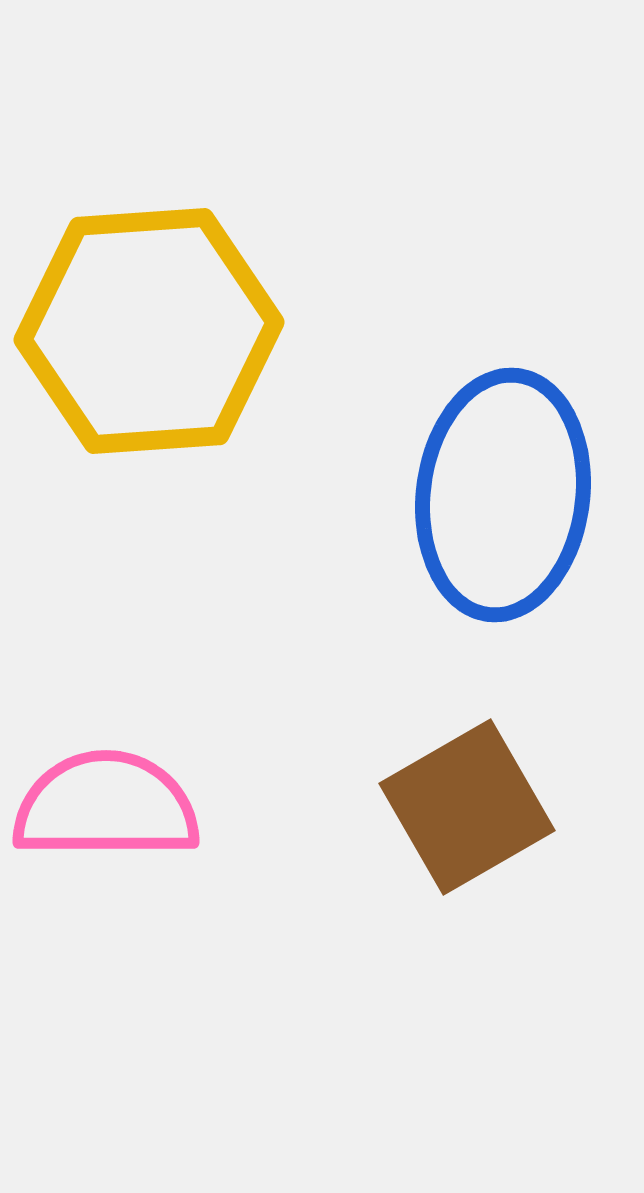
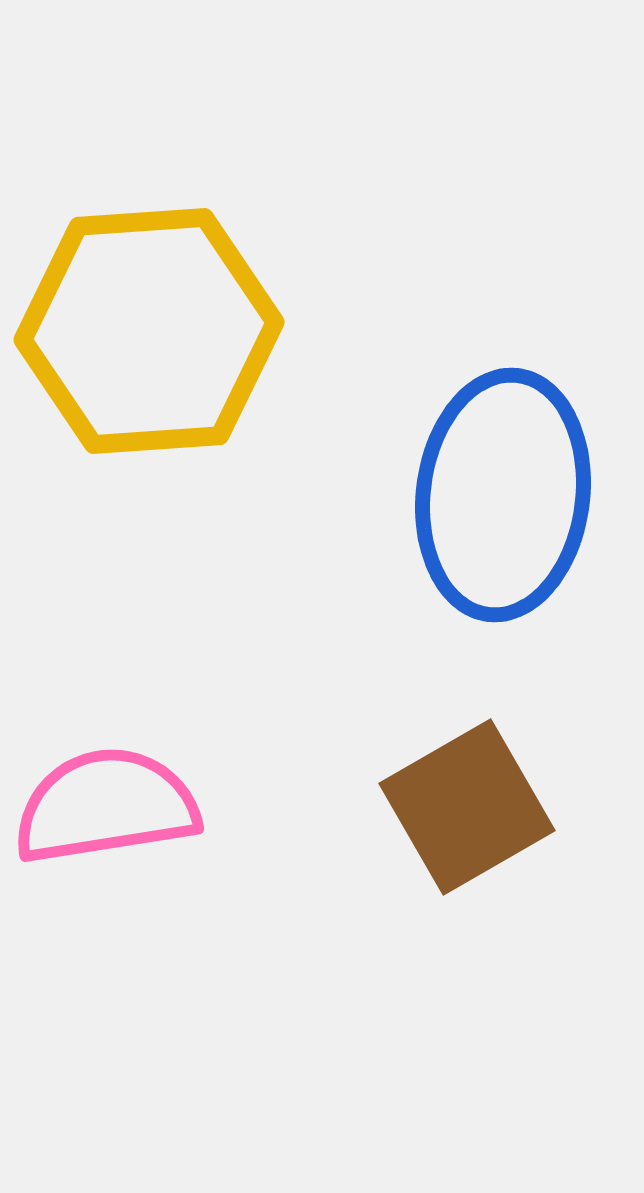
pink semicircle: rotated 9 degrees counterclockwise
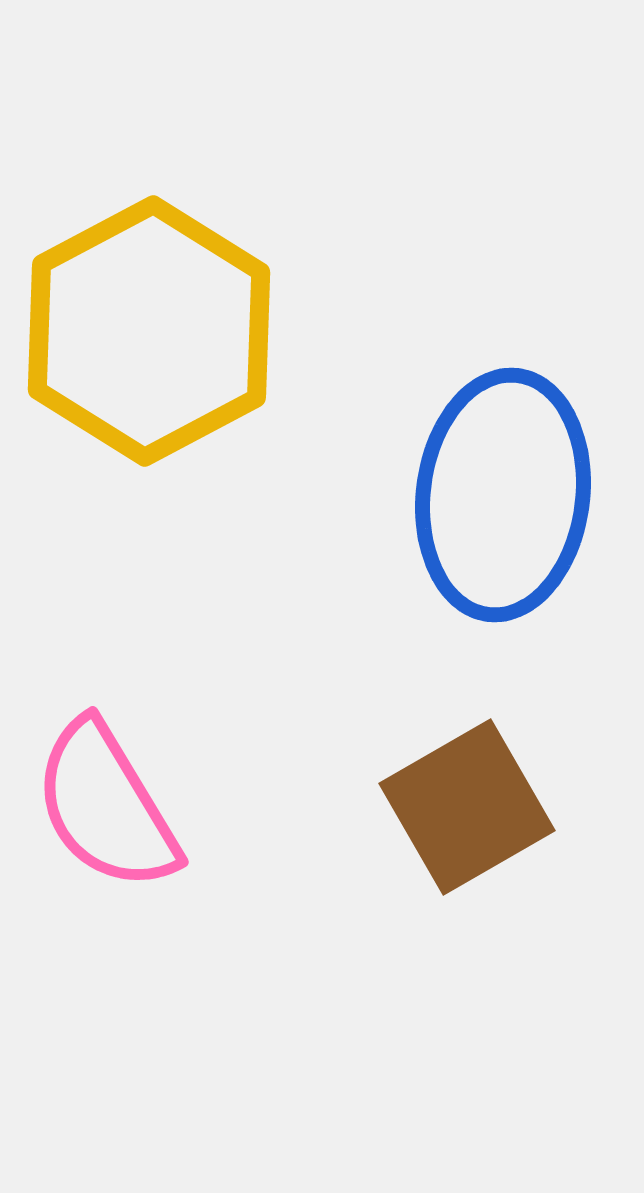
yellow hexagon: rotated 24 degrees counterclockwise
pink semicircle: rotated 112 degrees counterclockwise
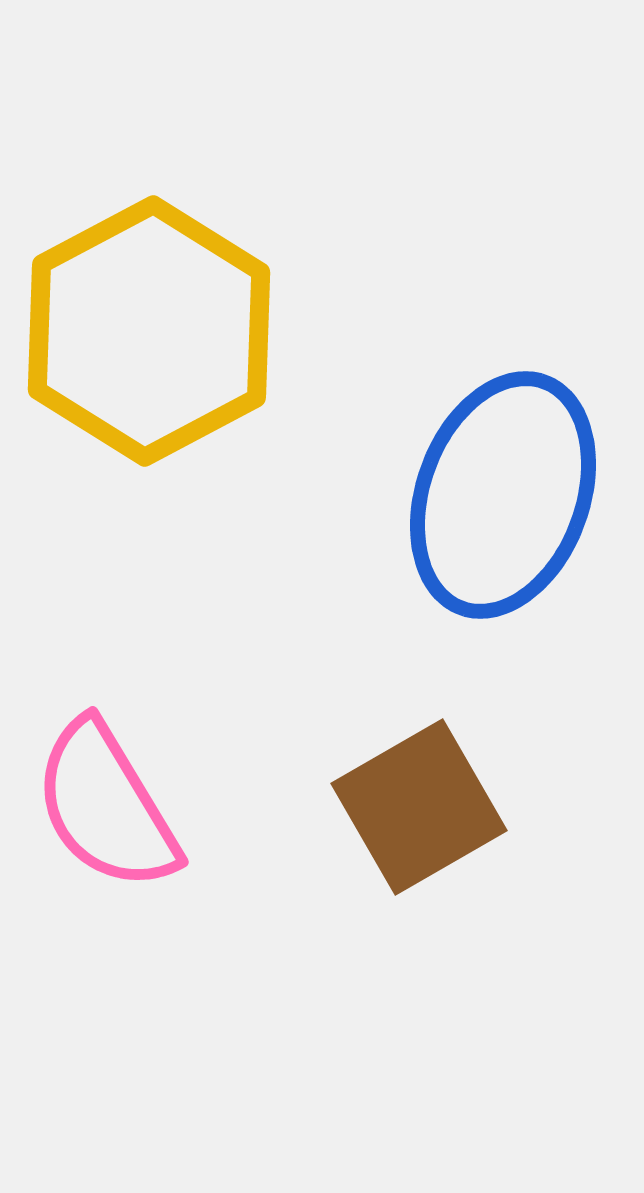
blue ellipse: rotated 13 degrees clockwise
brown square: moved 48 px left
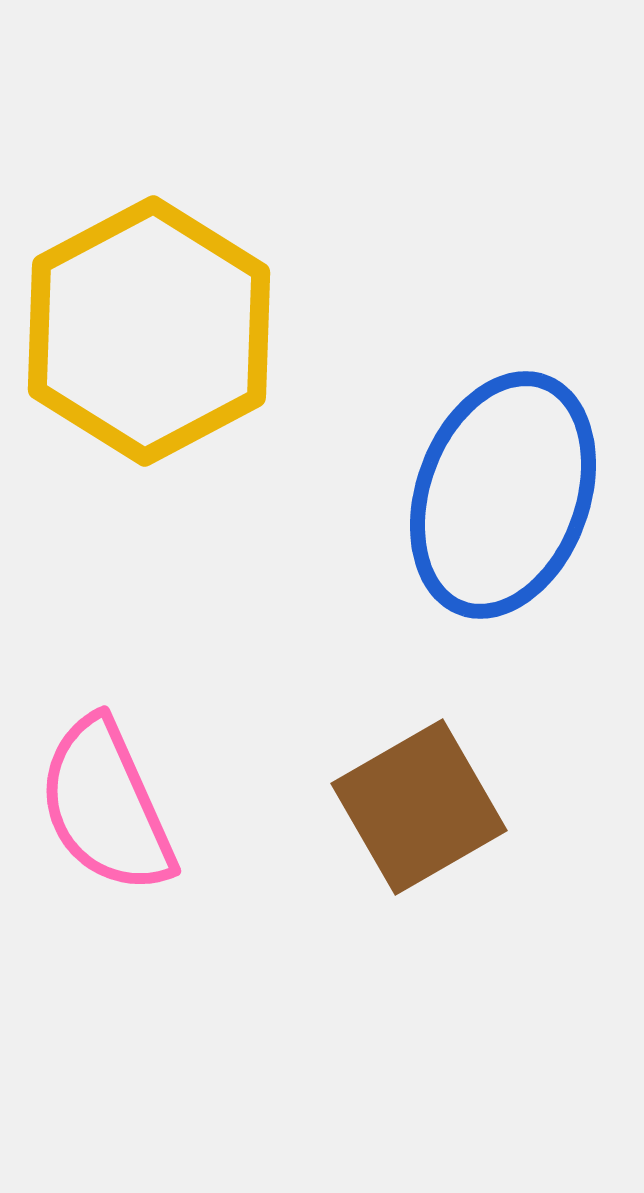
pink semicircle: rotated 7 degrees clockwise
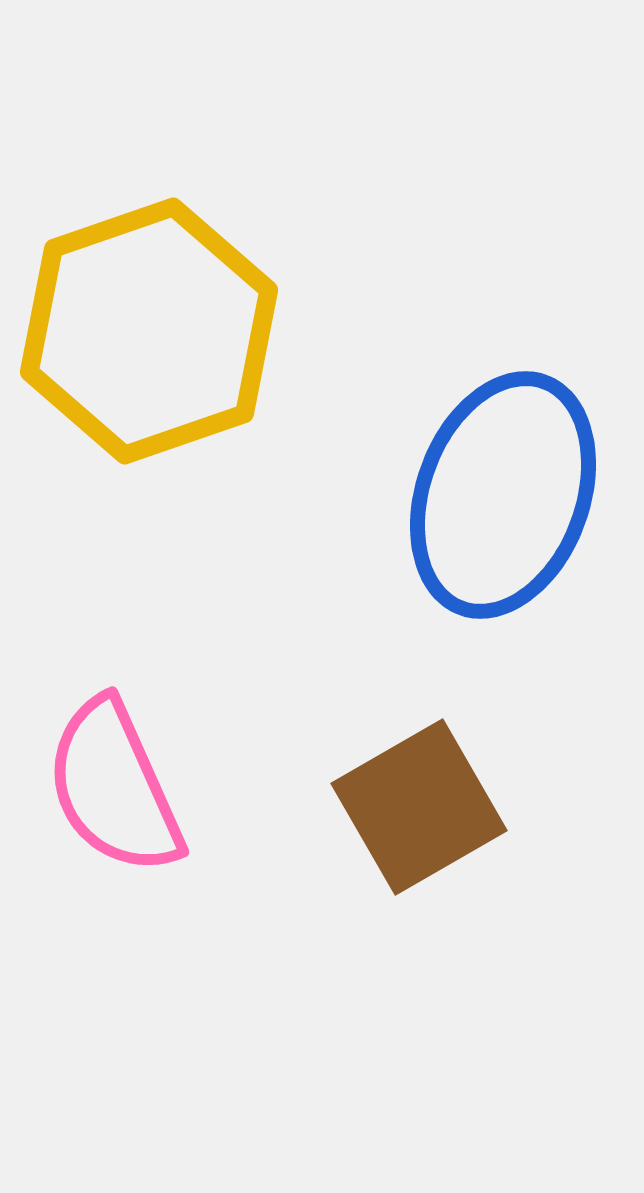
yellow hexagon: rotated 9 degrees clockwise
pink semicircle: moved 8 px right, 19 px up
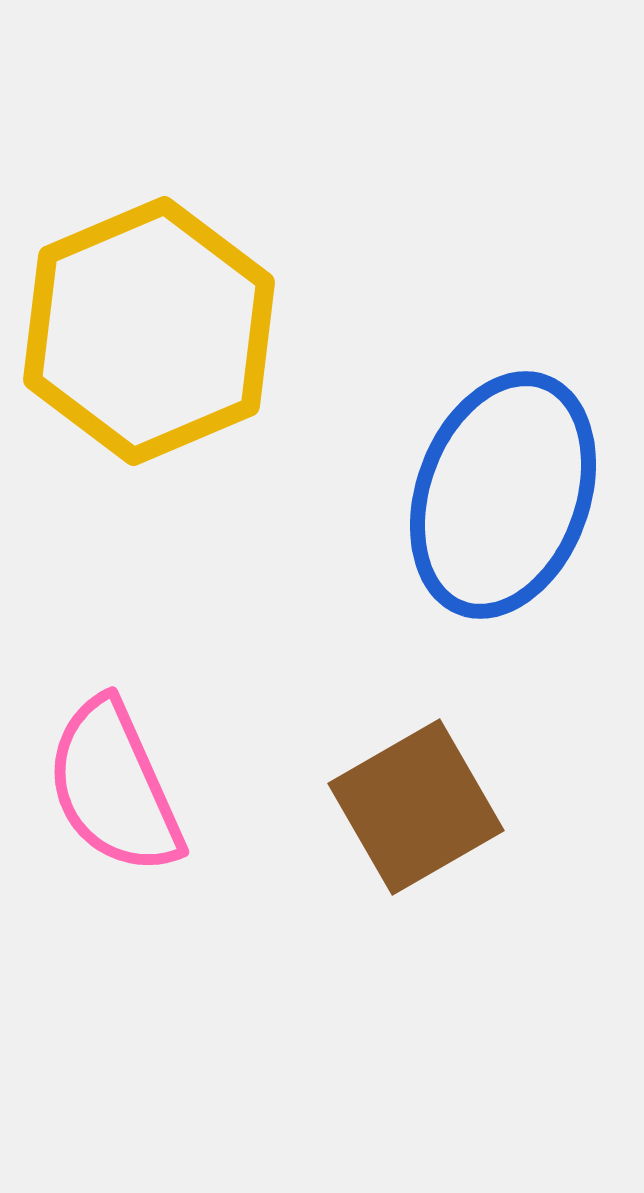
yellow hexagon: rotated 4 degrees counterclockwise
brown square: moved 3 px left
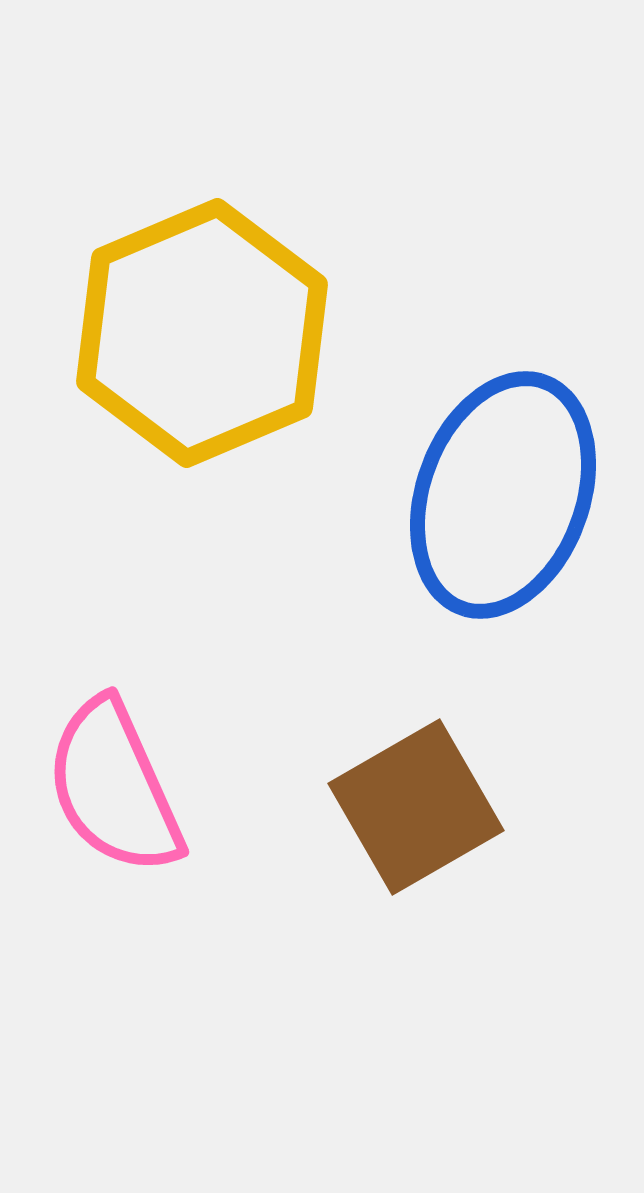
yellow hexagon: moved 53 px right, 2 px down
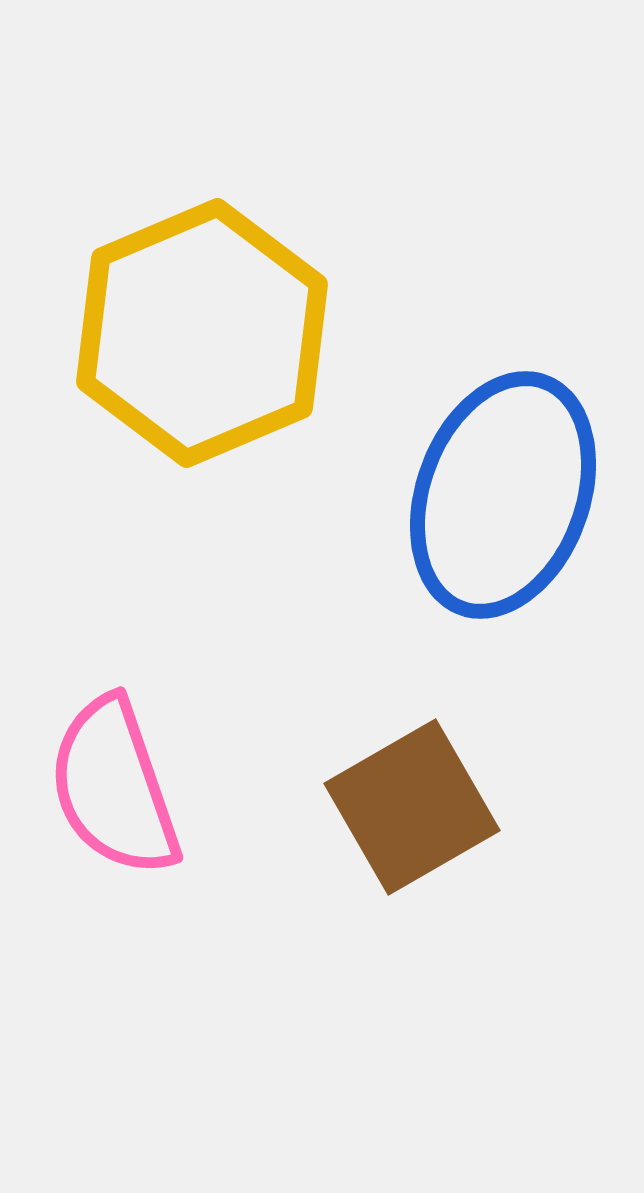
pink semicircle: rotated 5 degrees clockwise
brown square: moved 4 px left
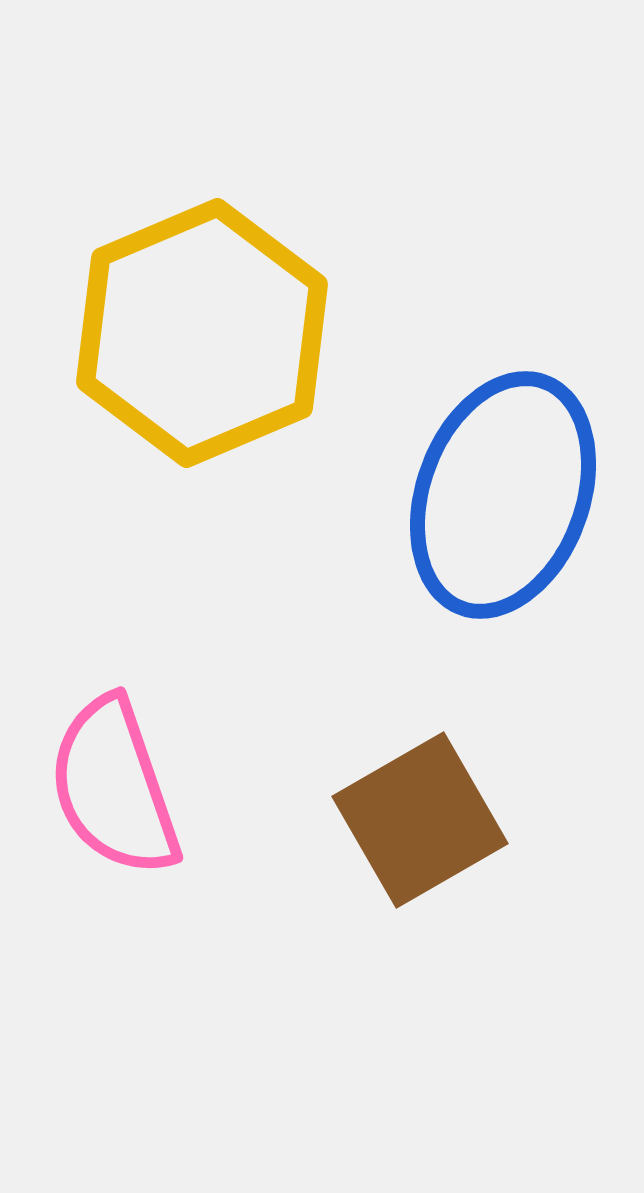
brown square: moved 8 px right, 13 px down
